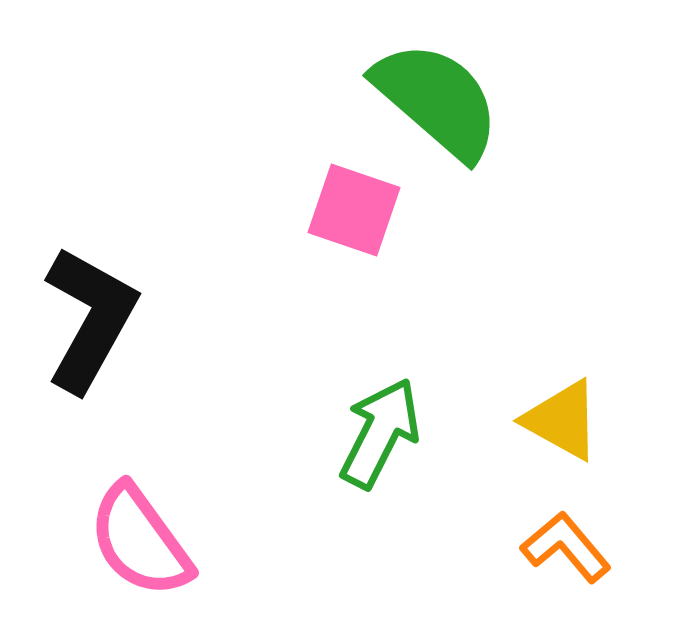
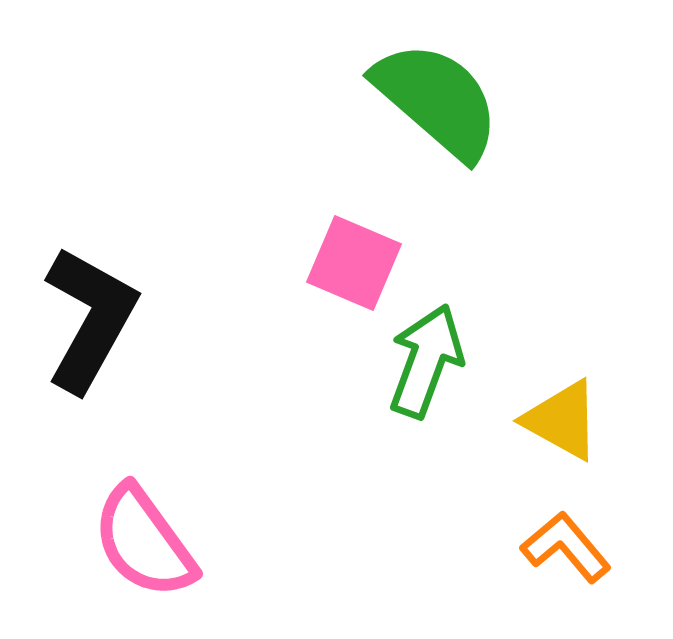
pink square: moved 53 px down; rotated 4 degrees clockwise
green arrow: moved 46 px right, 72 px up; rotated 7 degrees counterclockwise
pink semicircle: moved 4 px right, 1 px down
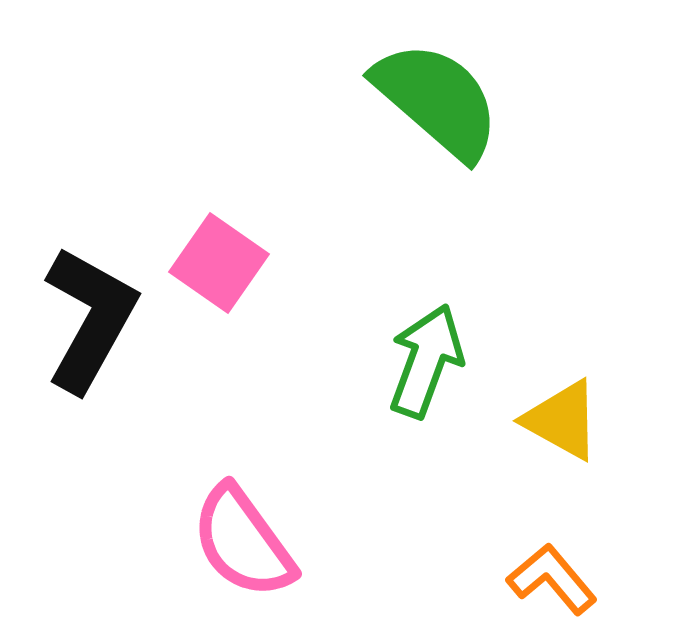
pink square: moved 135 px left; rotated 12 degrees clockwise
pink semicircle: moved 99 px right
orange L-shape: moved 14 px left, 32 px down
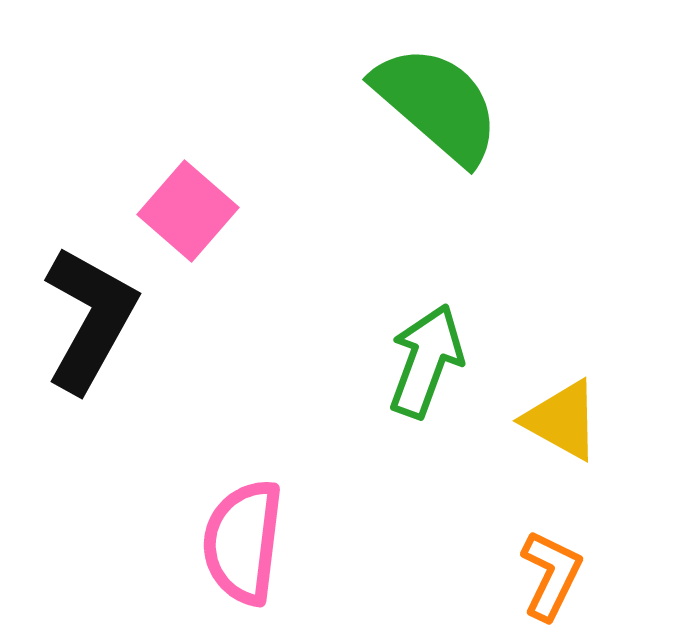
green semicircle: moved 4 px down
pink square: moved 31 px left, 52 px up; rotated 6 degrees clockwise
pink semicircle: rotated 43 degrees clockwise
orange L-shape: moved 1 px left, 4 px up; rotated 66 degrees clockwise
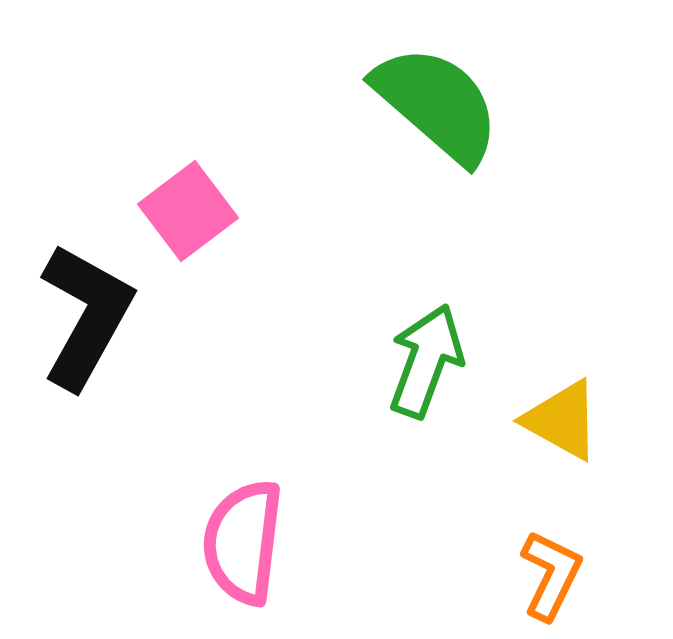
pink square: rotated 12 degrees clockwise
black L-shape: moved 4 px left, 3 px up
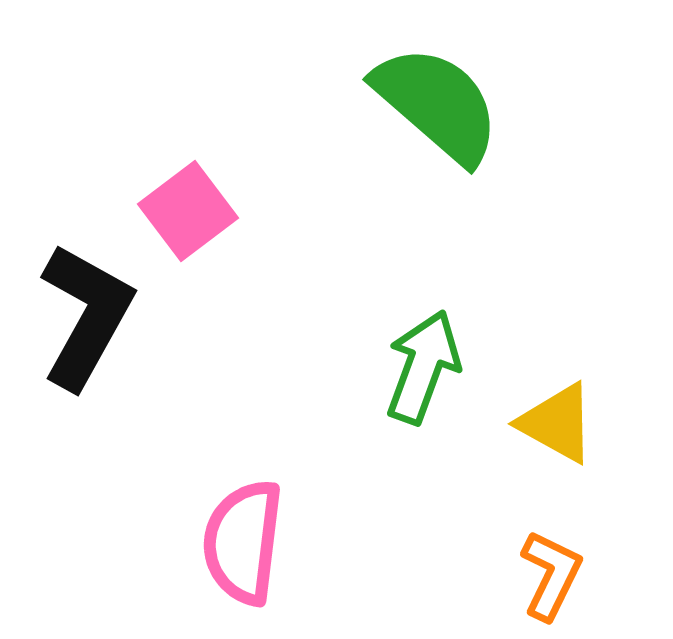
green arrow: moved 3 px left, 6 px down
yellow triangle: moved 5 px left, 3 px down
